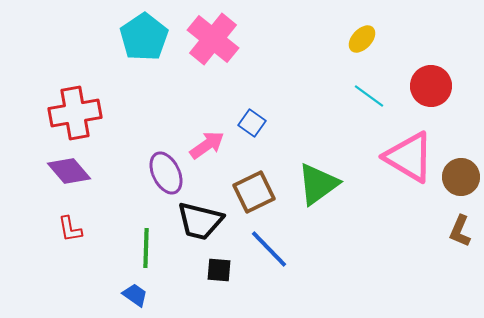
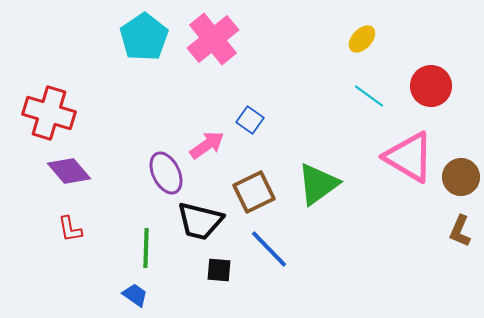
pink cross: rotated 12 degrees clockwise
red cross: moved 26 px left; rotated 27 degrees clockwise
blue square: moved 2 px left, 3 px up
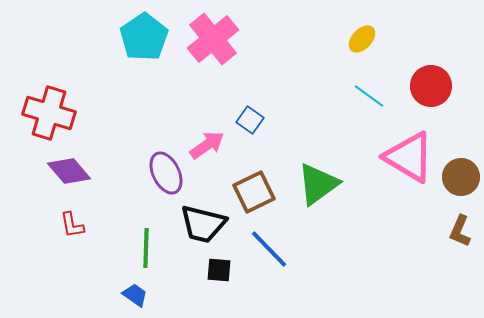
black trapezoid: moved 3 px right, 3 px down
red L-shape: moved 2 px right, 4 px up
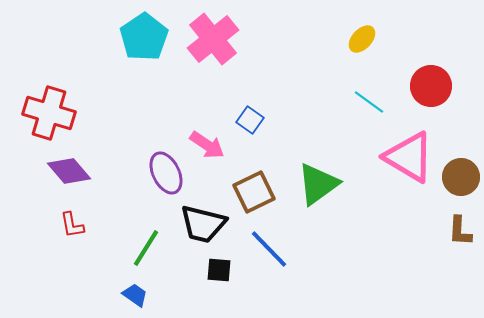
cyan line: moved 6 px down
pink arrow: rotated 69 degrees clockwise
brown L-shape: rotated 20 degrees counterclockwise
green line: rotated 30 degrees clockwise
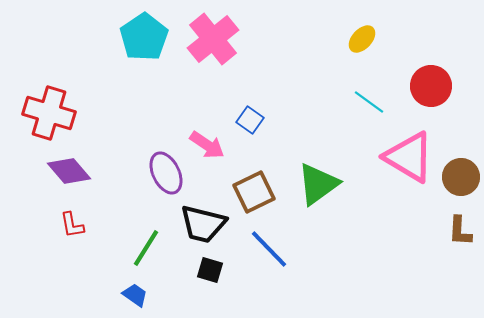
black square: moved 9 px left; rotated 12 degrees clockwise
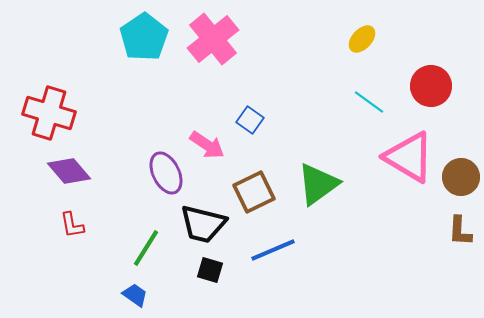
blue line: moved 4 px right, 1 px down; rotated 69 degrees counterclockwise
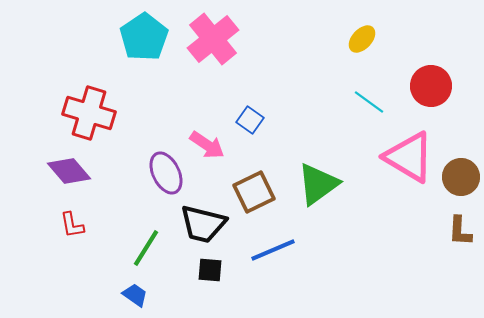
red cross: moved 40 px right
black square: rotated 12 degrees counterclockwise
